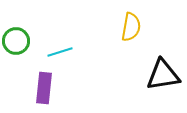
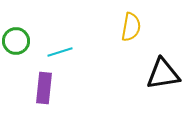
black triangle: moved 1 px up
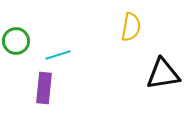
cyan line: moved 2 px left, 3 px down
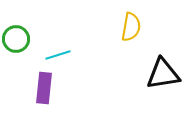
green circle: moved 2 px up
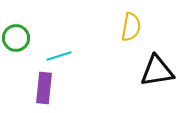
green circle: moved 1 px up
cyan line: moved 1 px right, 1 px down
black triangle: moved 6 px left, 3 px up
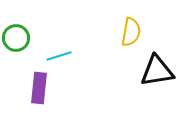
yellow semicircle: moved 5 px down
purple rectangle: moved 5 px left
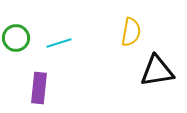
cyan line: moved 13 px up
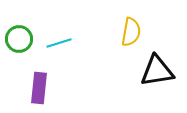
green circle: moved 3 px right, 1 px down
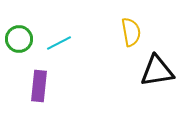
yellow semicircle: rotated 20 degrees counterclockwise
cyan line: rotated 10 degrees counterclockwise
purple rectangle: moved 2 px up
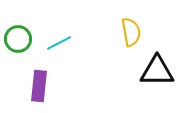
green circle: moved 1 px left
black triangle: rotated 9 degrees clockwise
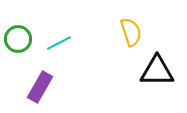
yellow semicircle: rotated 8 degrees counterclockwise
purple rectangle: moved 1 px right, 1 px down; rotated 24 degrees clockwise
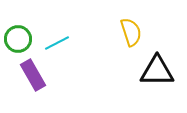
cyan line: moved 2 px left
purple rectangle: moved 7 px left, 12 px up; rotated 60 degrees counterclockwise
